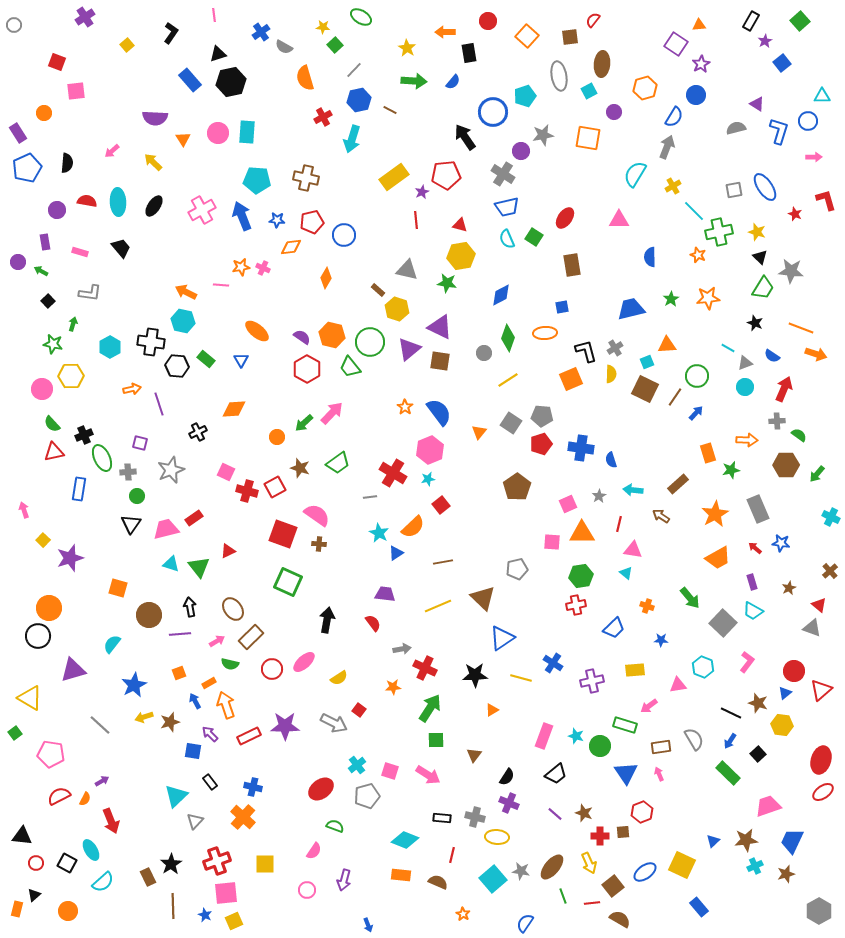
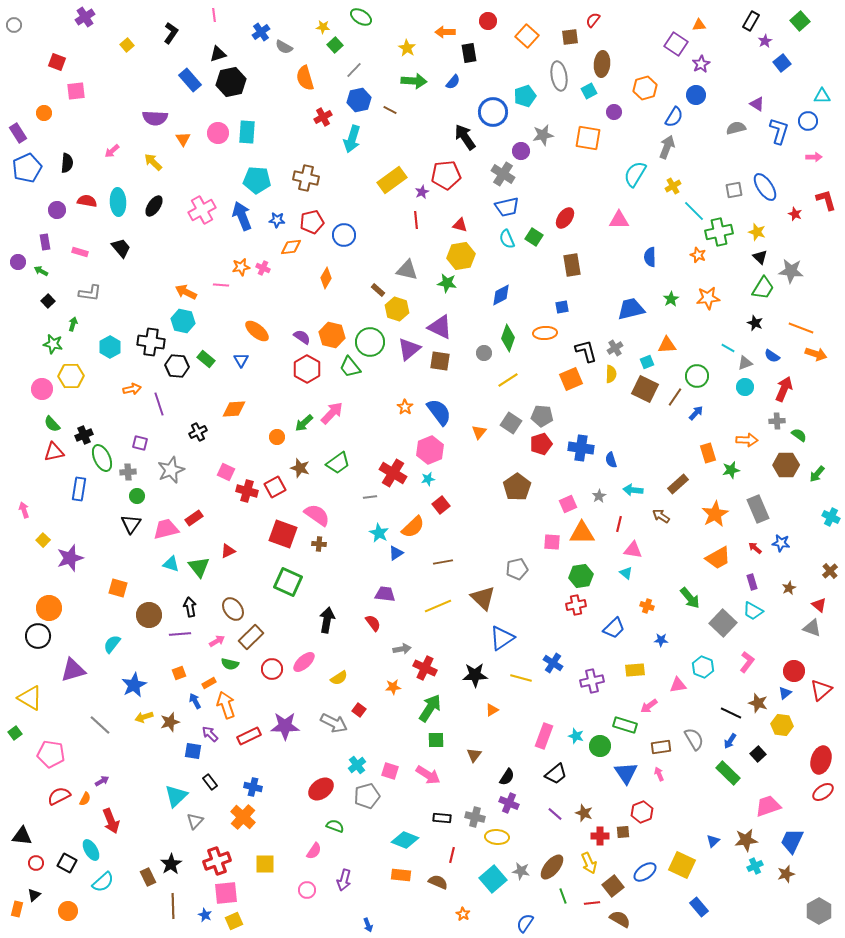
yellow rectangle at (394, 177): moved 2 px left, 3 px down
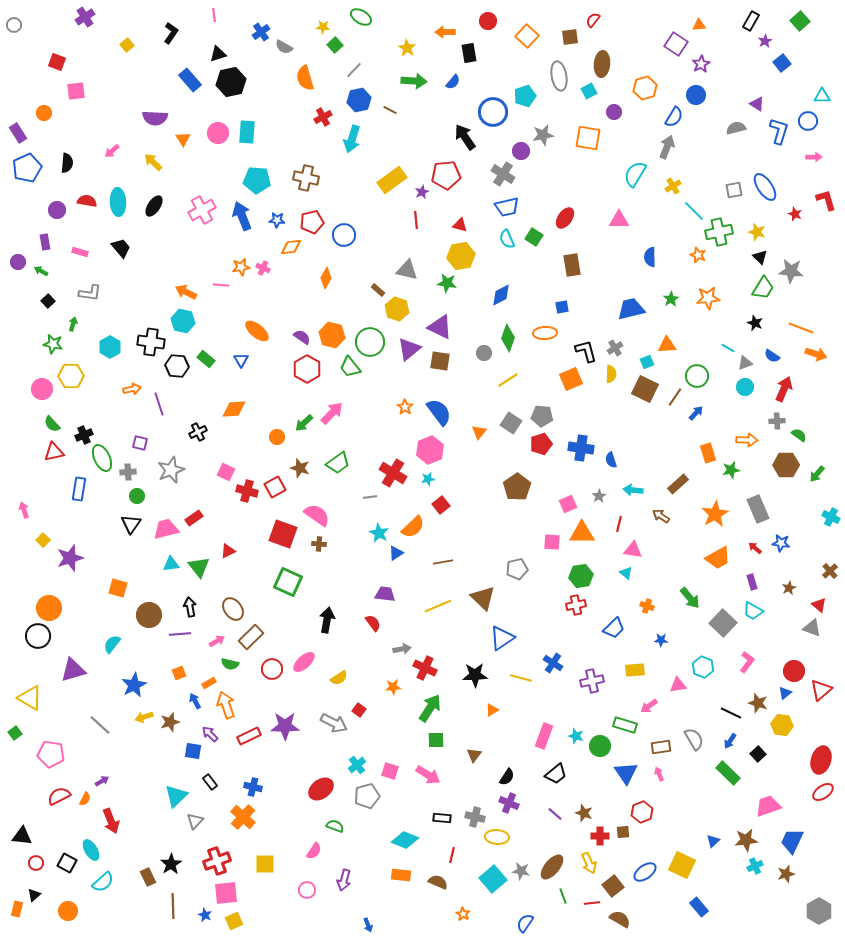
cyan triangle at (171, 564): rotated 24 degrees counterclockwise
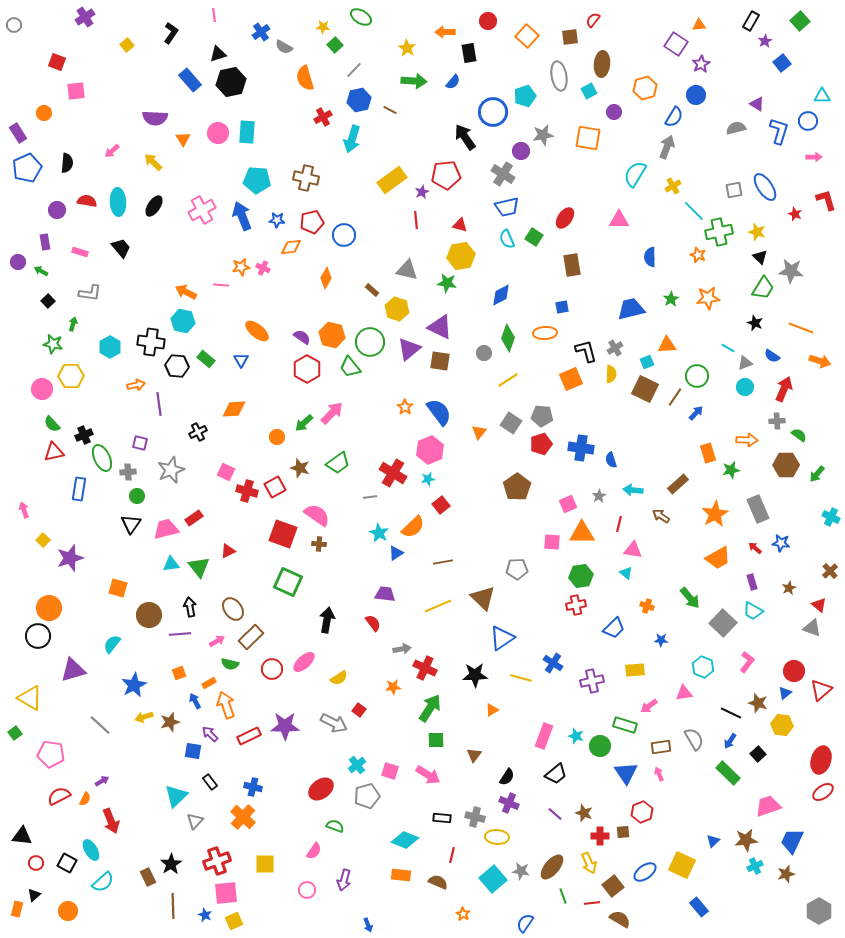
brown rectangle at (378, 290): moved 6 px left
orange arrow at (816, 354): moved 4 px right, 7 px down
orange arrow at (132, 389): moved 4 px right, 4 px up
purple line at (159, 404): rotated 10 degrees clockwise
gray pentagon at (517, 569): rotated 10 degrees clockwise
pink triangle at (678, 685): moved 6 px right, 8 px down
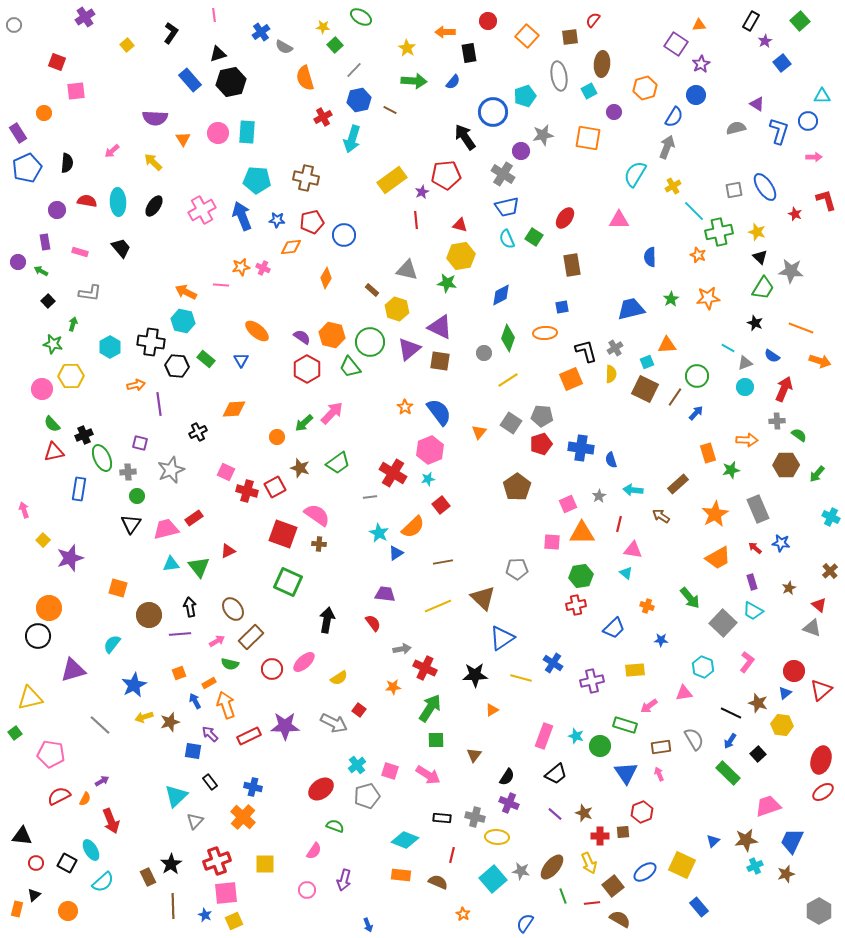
yellow triangle at (30, 698): rotated 44 degrees counterclockwise
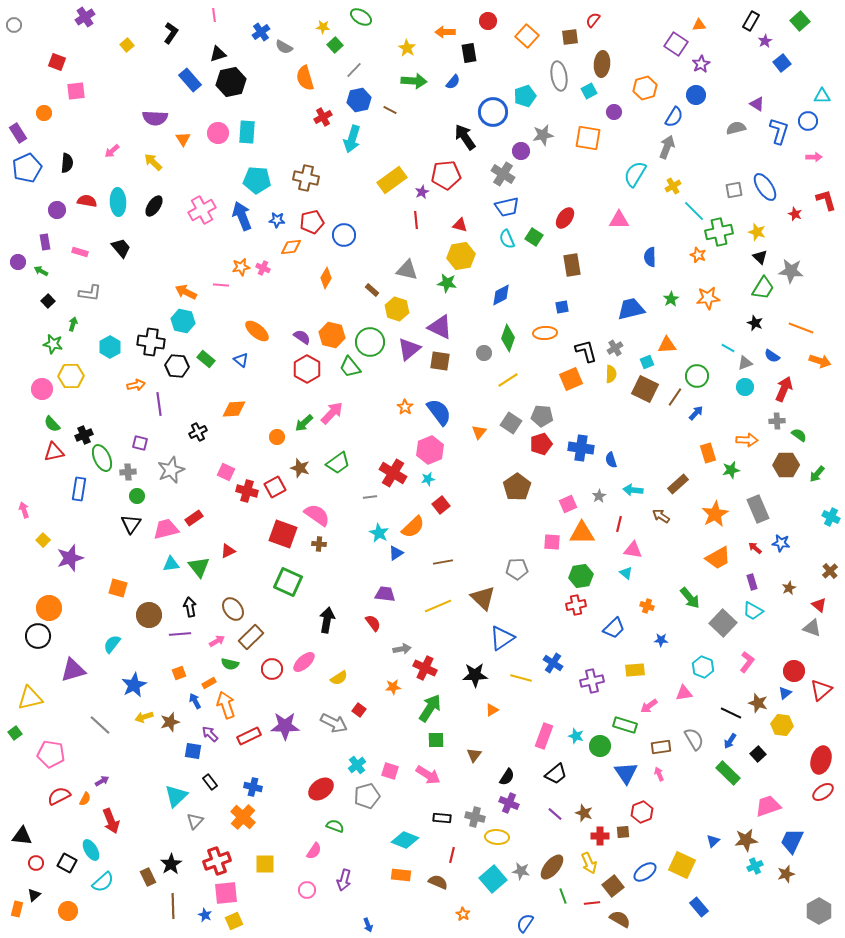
blue triangle at (241, 360): rotated 21 degrees counterclockwise
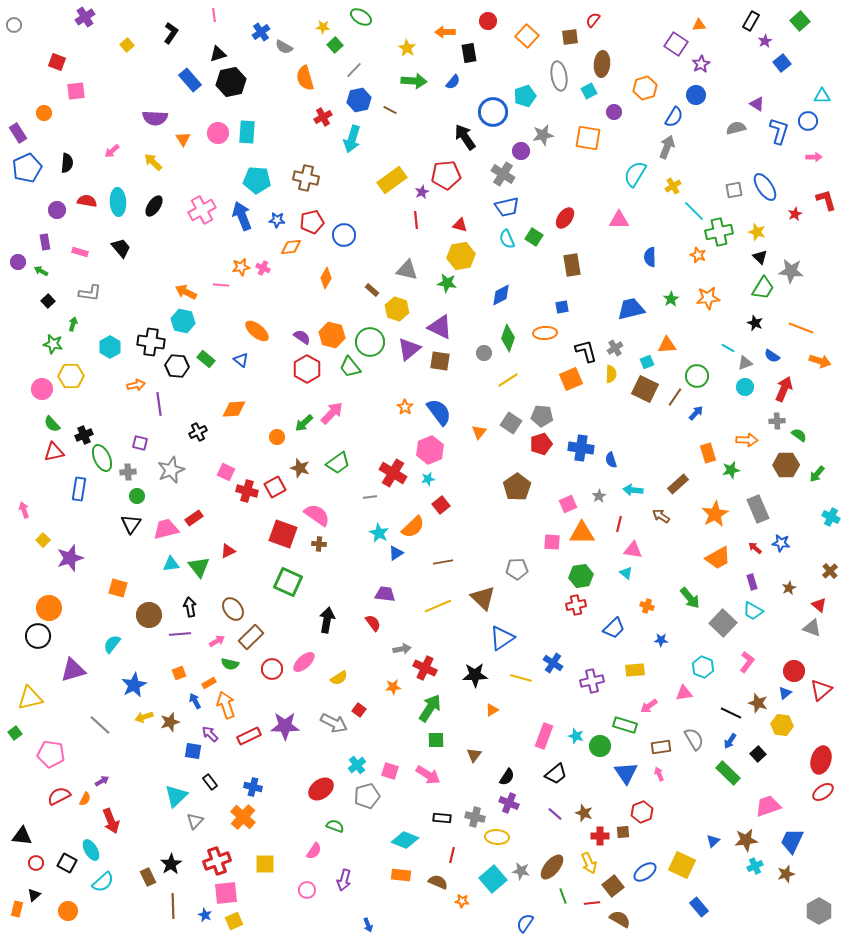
red star at (795, 214): rotated 24 degrees clockwise
orange star at (463, 914): moved 1 px left, 13 px up; rotated 24 degrees counterclockwise
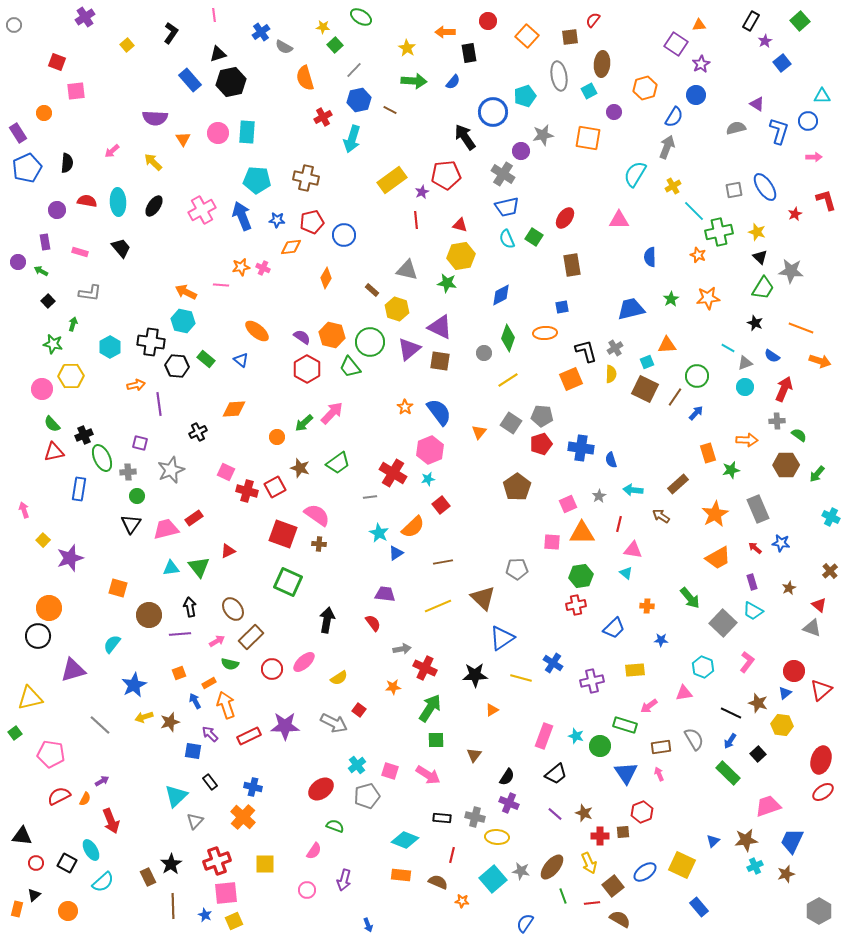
cyan triangle at (171, 564): moved 4 px down
orange cross at (647, 606): rotated 16 degrees counterclockwise
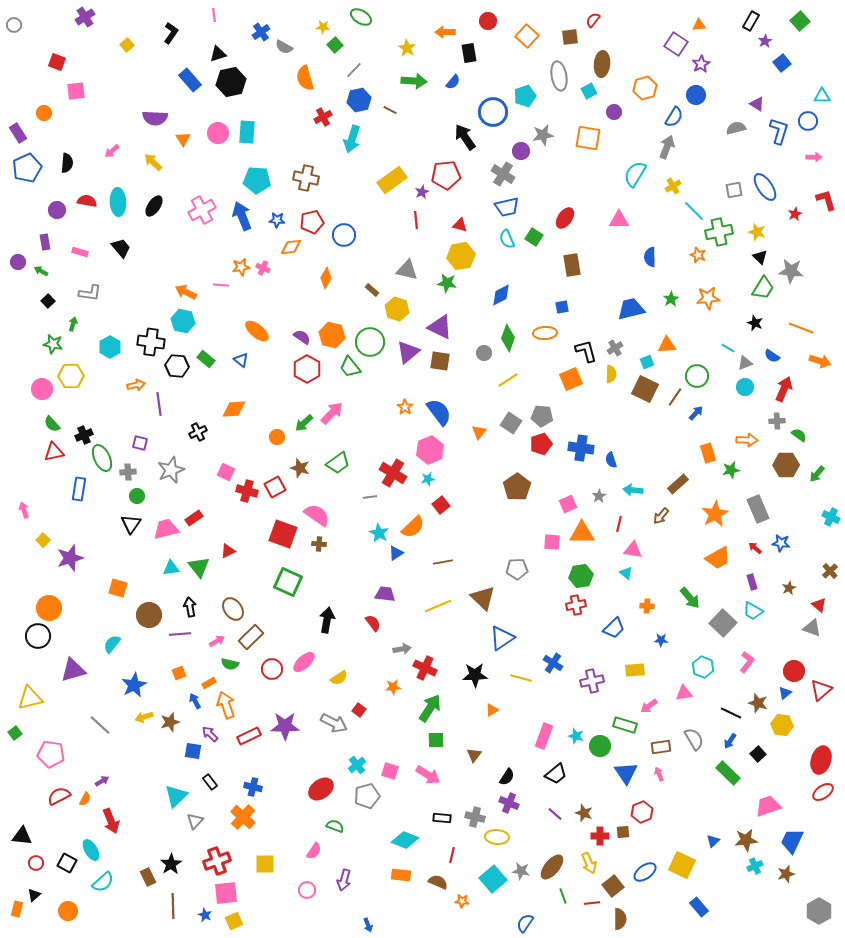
purple triangle at (409, 349): moved 1 px left, 3 px down
brown arrow at (661, 516): rotated 84 degrees counterclockwise
brown semicircle at (620, 919): rotated 60 degrees clockwise
